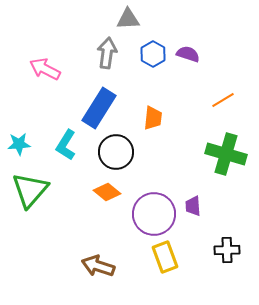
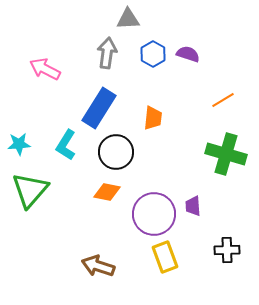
orange diamond: rotated 28 degrees counterclockwise
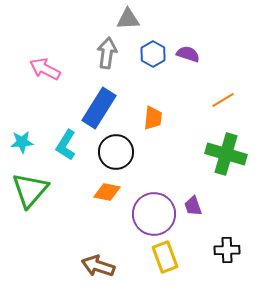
cyan star: moved 3 px right, 2 px up
purple trapezoid: rotated 15 degrees counterclockwise
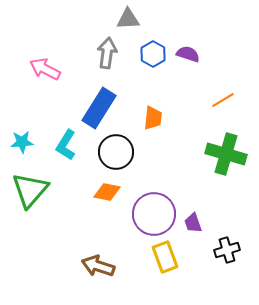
purple trapezoid: moved 17 px down
black cross: rotated 15 degrees counterclockwise
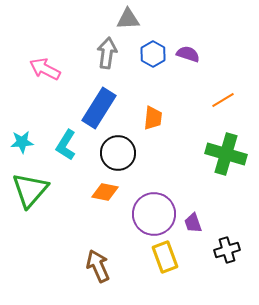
black circle: moved 2 px right, 1 px down
orange diamond: moved 2 px left
brown arrow: rotated 48 degrees clockwise
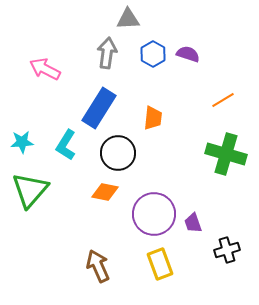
yellow rectangle: moved 5 px left, 7 px down
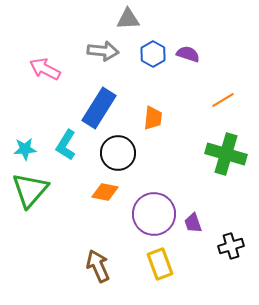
gray arrow: moved 4 px left, 2 px up; rotated 88 degrees clockwise
cyan star: moved 3 px right, 7 px down
black cross: moved 4 px right, 4 px up
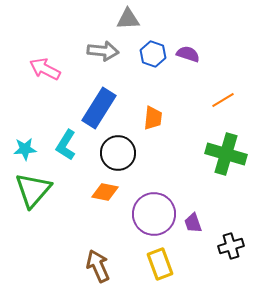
blue hexagon: rotated 10 degrees counterclockwise
green triangle: moved 3 px right
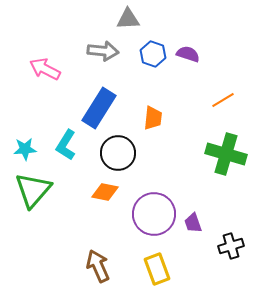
yellow rectangle: moved 3 px left, 5 px down
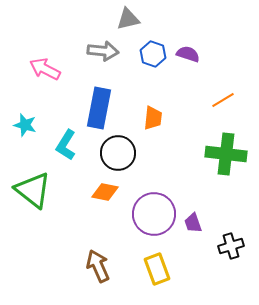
gray triangle: rotated 10 degrees counterclockwise
blue rectangle: rotated 21 degrees counterclockwise
cyan star: moved 24 px up; rotated 20 degrees clockwise
green cross: rotated 9 degrees counterclockwise
green triangle: rotated 33 degrees counterclockwise
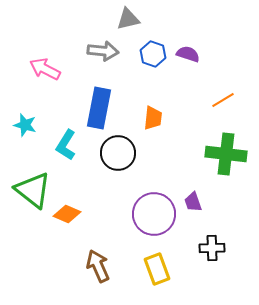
orange diamond: moved 38 px left, 22 px down; rotated 12 degrees clockwise
purple trapezoid: moved 21 px up
black cross: moved 19 px left, 2 px down; rotated 15 degrees clockwise
